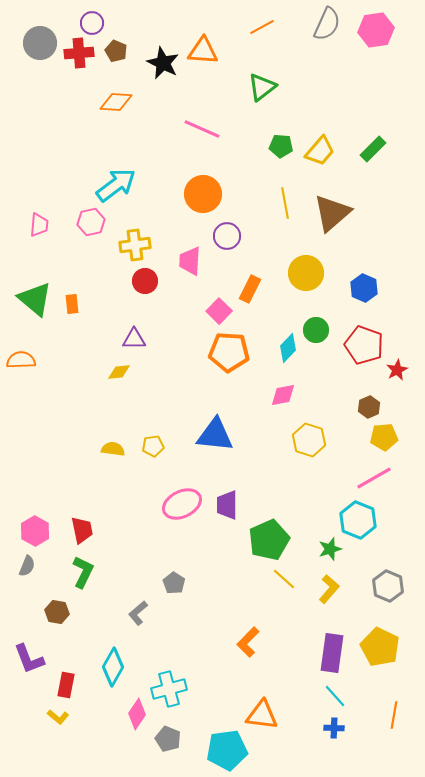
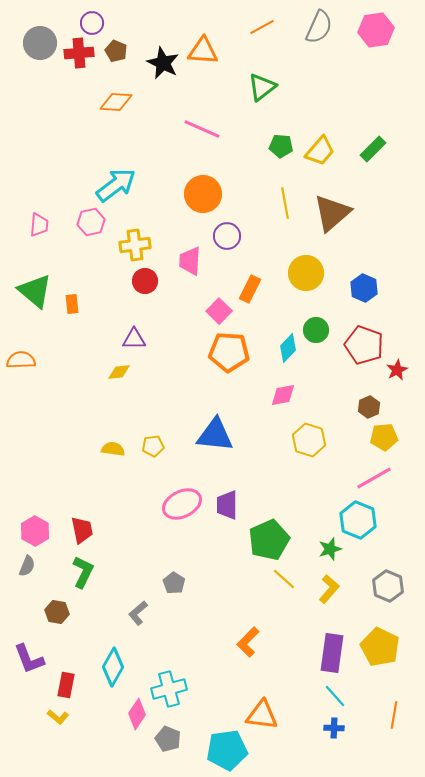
gray semicircle at (327, 24): moved 8 px left, 3 px down
green triangle at (35, 299): moved 8 px up
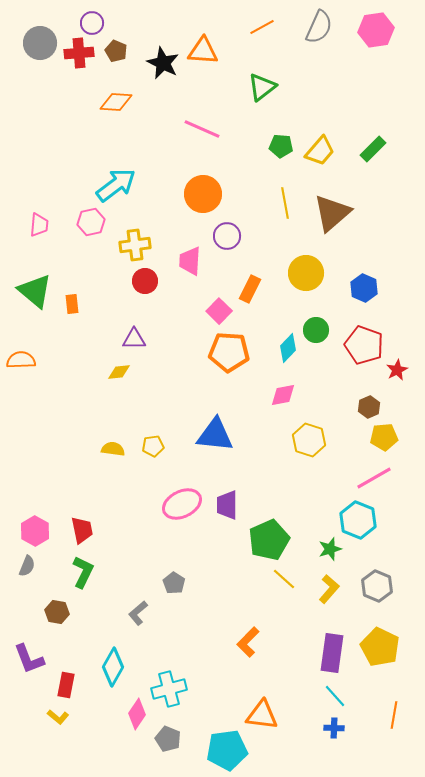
gray hexagon at (388, 586): moved 11 px left
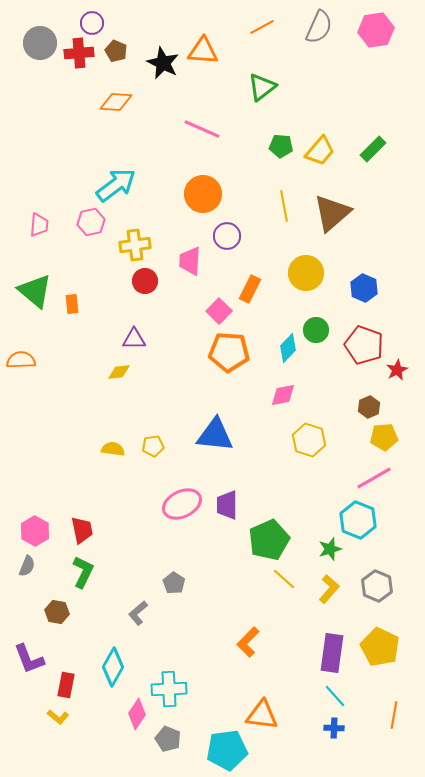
yellow line at (285, 203): moved 1 px left, 3 px down
cyan cross at (169, 689): rotated 12 degrees clockwise
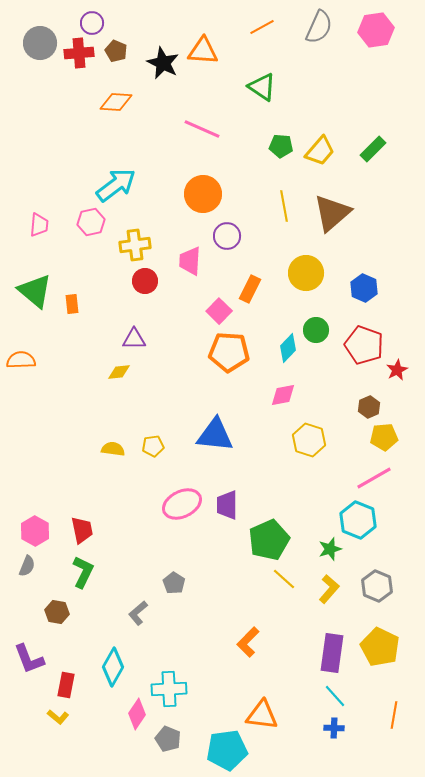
green triangle at (262, 87): rotated 48 degrees counterclockwise
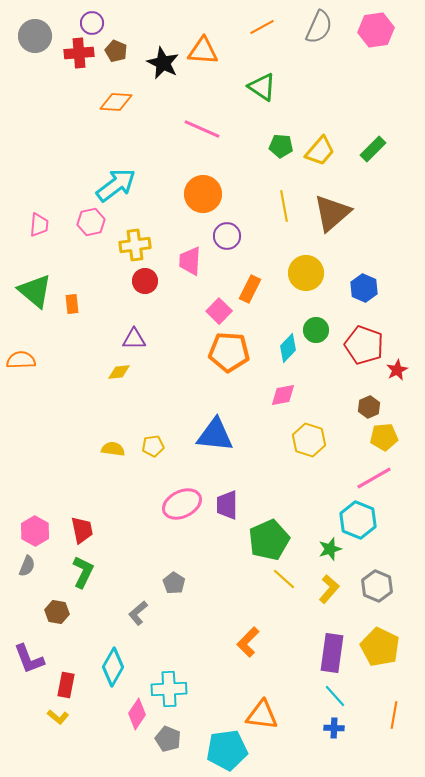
gray circle at (40, 43): moved 5 px left, 7 px up
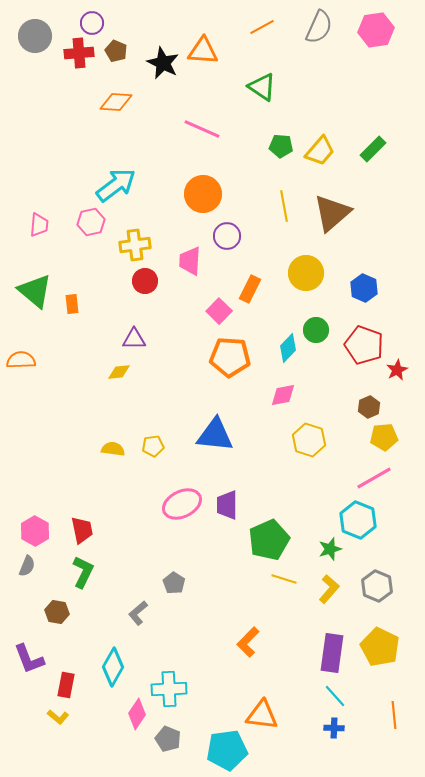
orange pentagon at (229, 352): moved 1 px right, 5 px down
yellow line at (284, 579): rotated 25 degrees counterclockwise
orange line at (394, 715): rotated 16 degrees counterclockwise
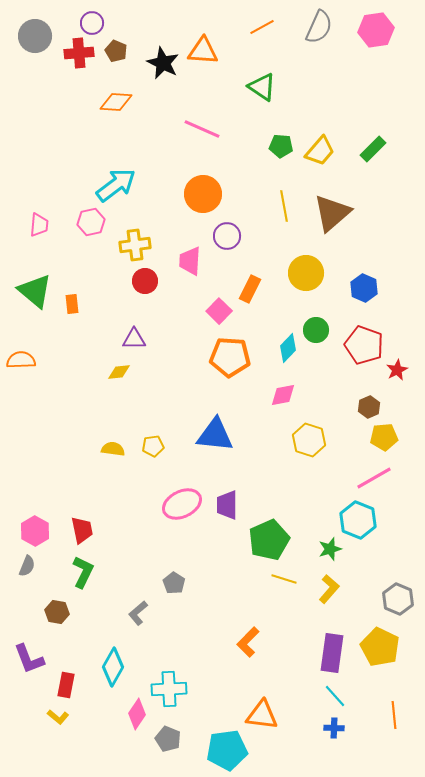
gray hexagon at (377, 586): moved 21 px right, 13 px down
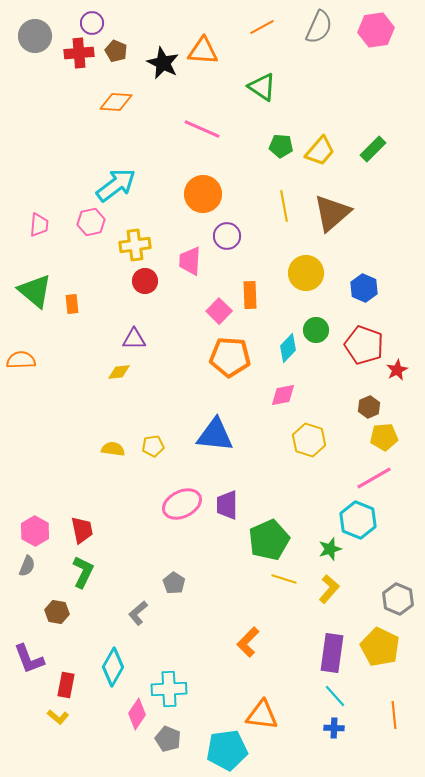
orange rectangle at (250, 289): moved 6 px down; rotated 28 degrees counterclockwise
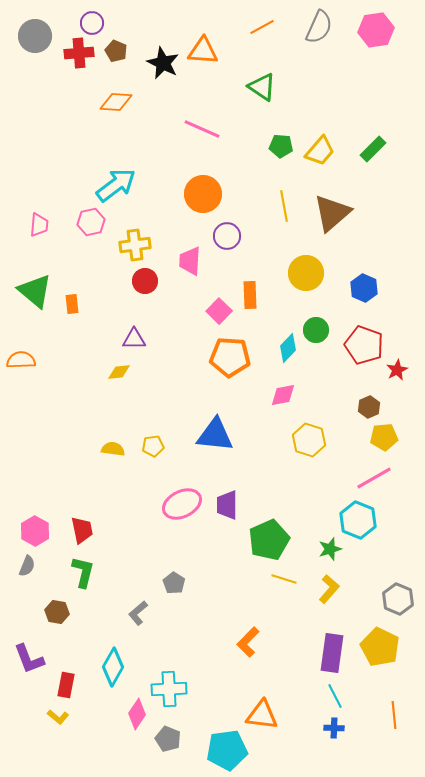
green L-shape at (83, 572): rotated 12 degrees counterclockwise
cyan line at (335, 696): rotated 15 degrees clockwise
